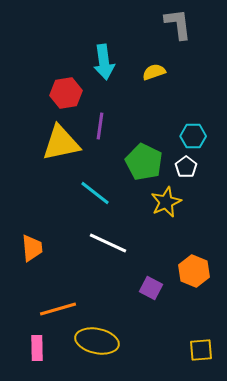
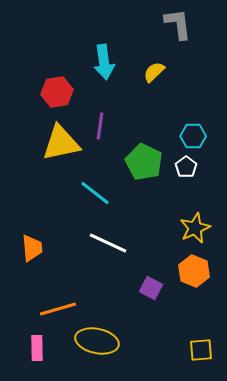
yellow semicircle: rotated 25 degrees counterclockwise
red hexagon: moved 9 px left, 1 px up
yellow star: moved 29 px right, 26 px down
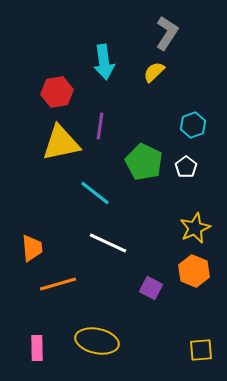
gray L-shape: moved 11 px left, 9 px down; rotated 40 degrees clockwise
cyan hexagon: moved 11 px up; rotated 20 degrees counterclockwise
orange line: moved 25 px up
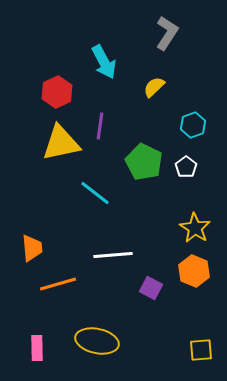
cyan arrow: rotated 20 degrees counterclockwise
yellow semicircle: moved 15 px down
red hexagon: rotated 16 degrees counterclockwise
yellow star: rotated 16 degrees counterclockwise
white line: moved 5 px right, 12 px down; rotated 30 degrees counterclockwise
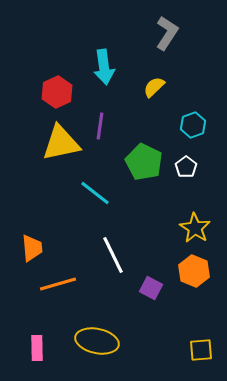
cyan arrow: moved 5 px down; rotated 20 degrees clockwise
white line: rotated 69 degrees clockwise
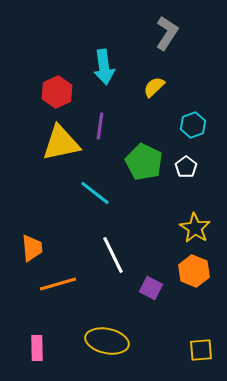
yellow ellipse: moved 10 px right
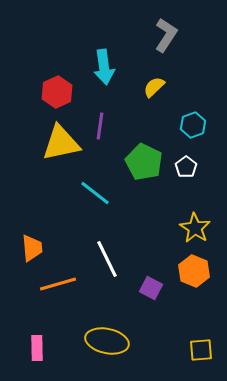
gray L-shape: moved 1 px left, 2 px down
white line: moved 6 px left, 4 px down
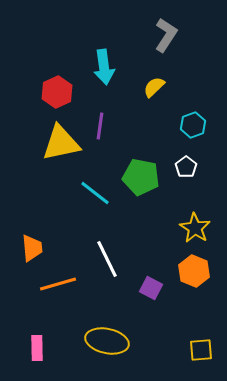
green pentagon: moved 3 px left, 15 px down; rotated 15 degrees counterclockwise
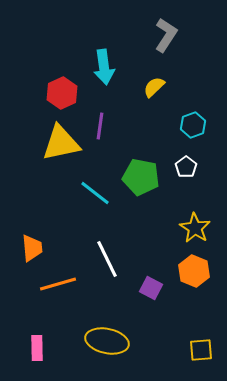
red hexagon: moved 5 px right, 1 px down
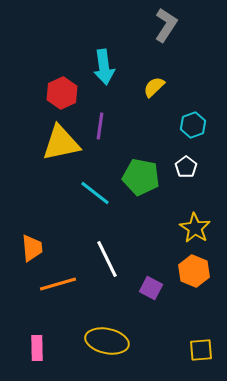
gray L-shape: moved 10 px up
